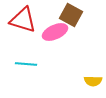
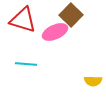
brown square: rotated 15 degrees clockwise
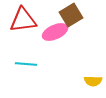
brown square: rotated 15 degrees clockwise
red triangle: rotated 24 degrees counterclockwise
